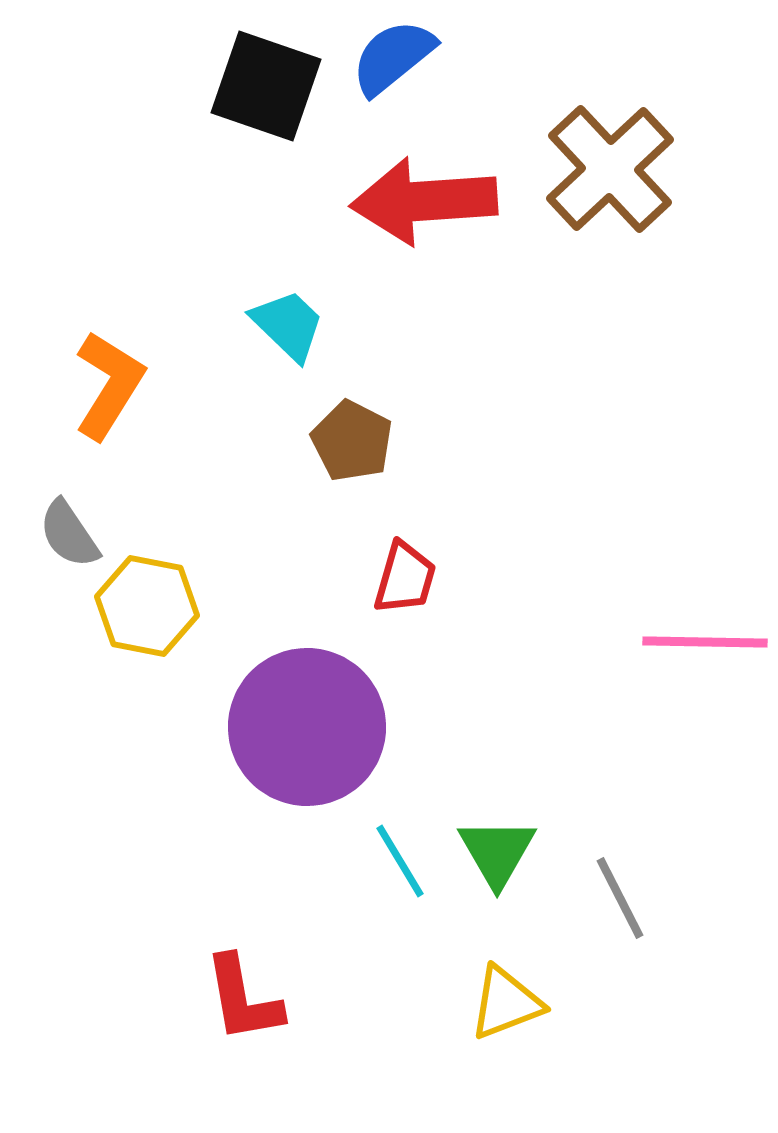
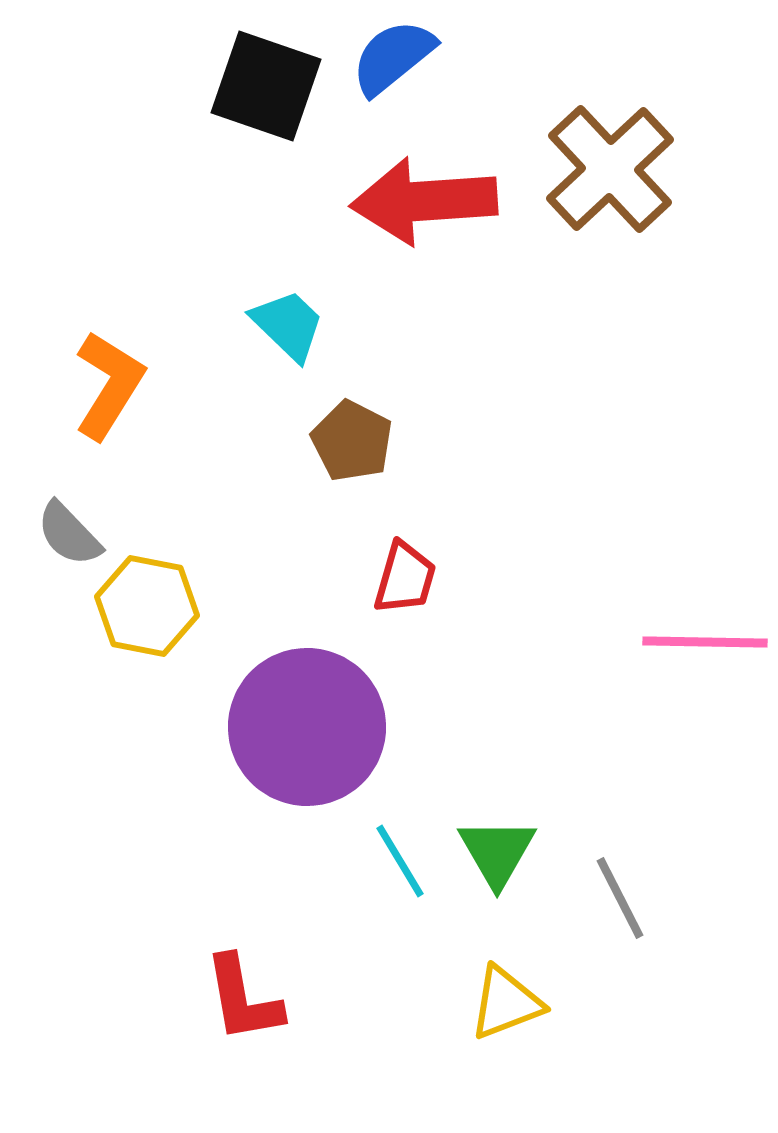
gray semicircle: rotated 10 degrees counterclockwise
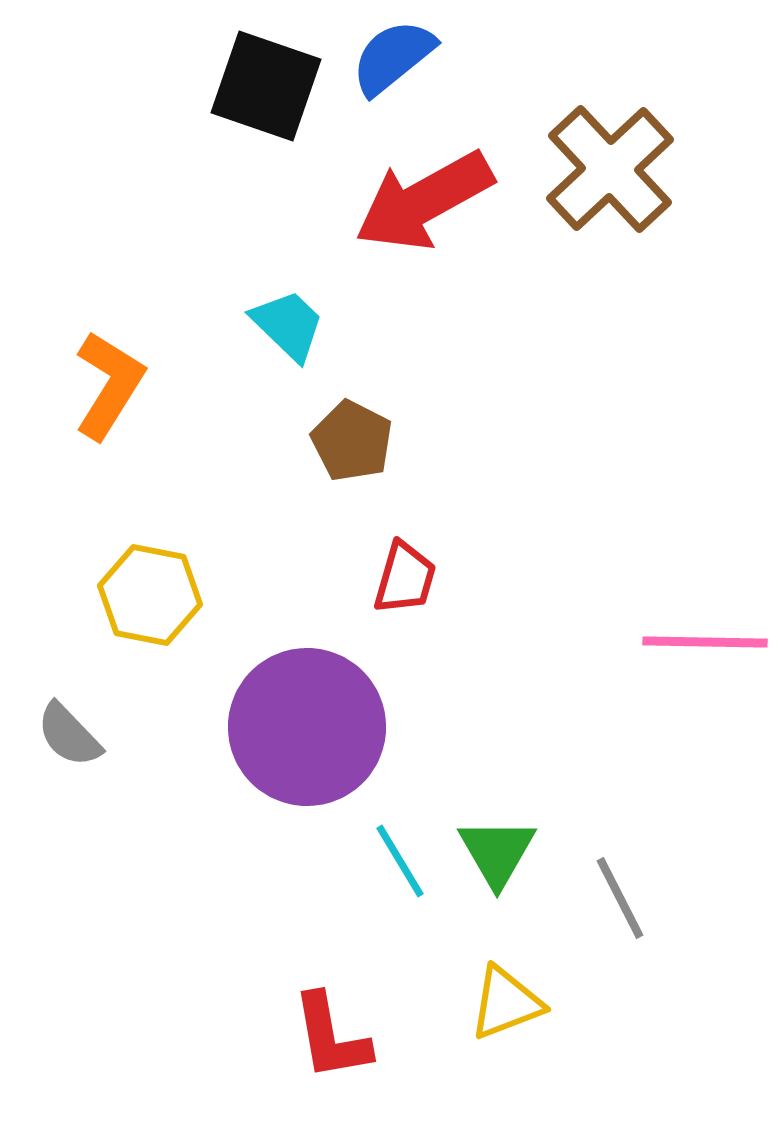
red arrow: rotated 25 degrees counterclockwise
gray semicircle: moved 201 px down
yellow hexagon: moved 3 px right, 11 px up
red L-shape: moved 88 px right, 38 px down
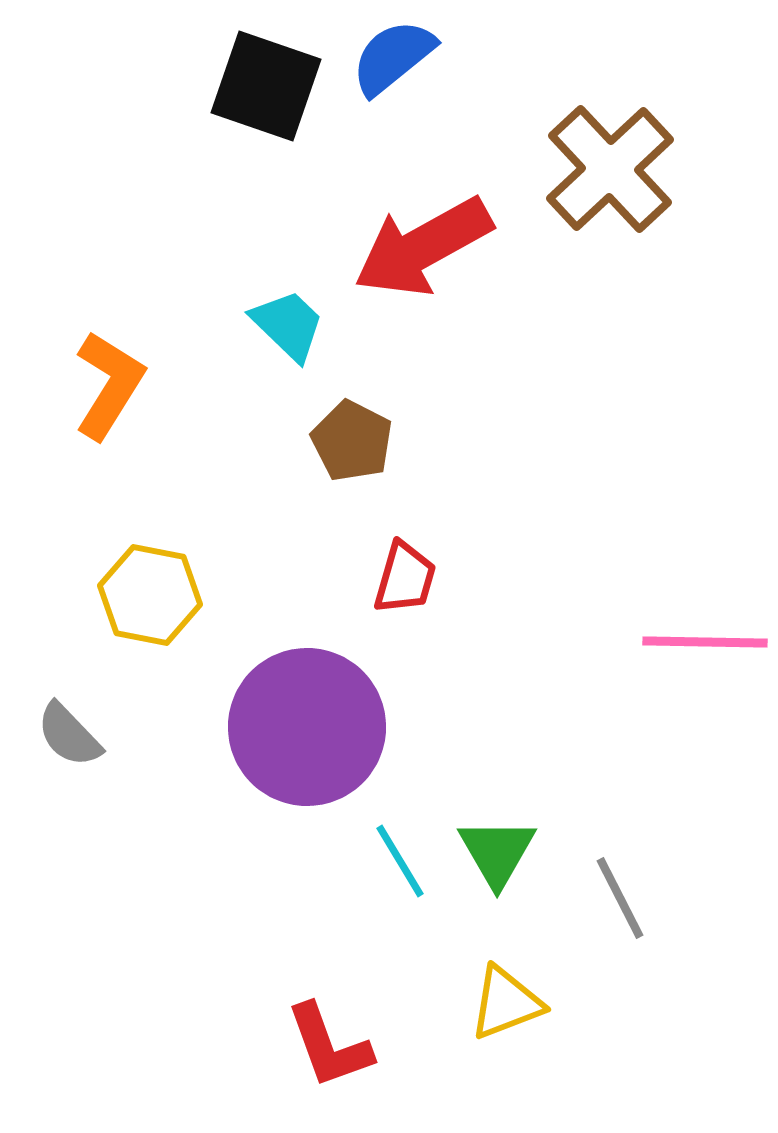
red arrow: moved 1 px left, 46 px down
red L-shape: moved 2 px left, 9 px down; rotated 10 degrees counterclockwise
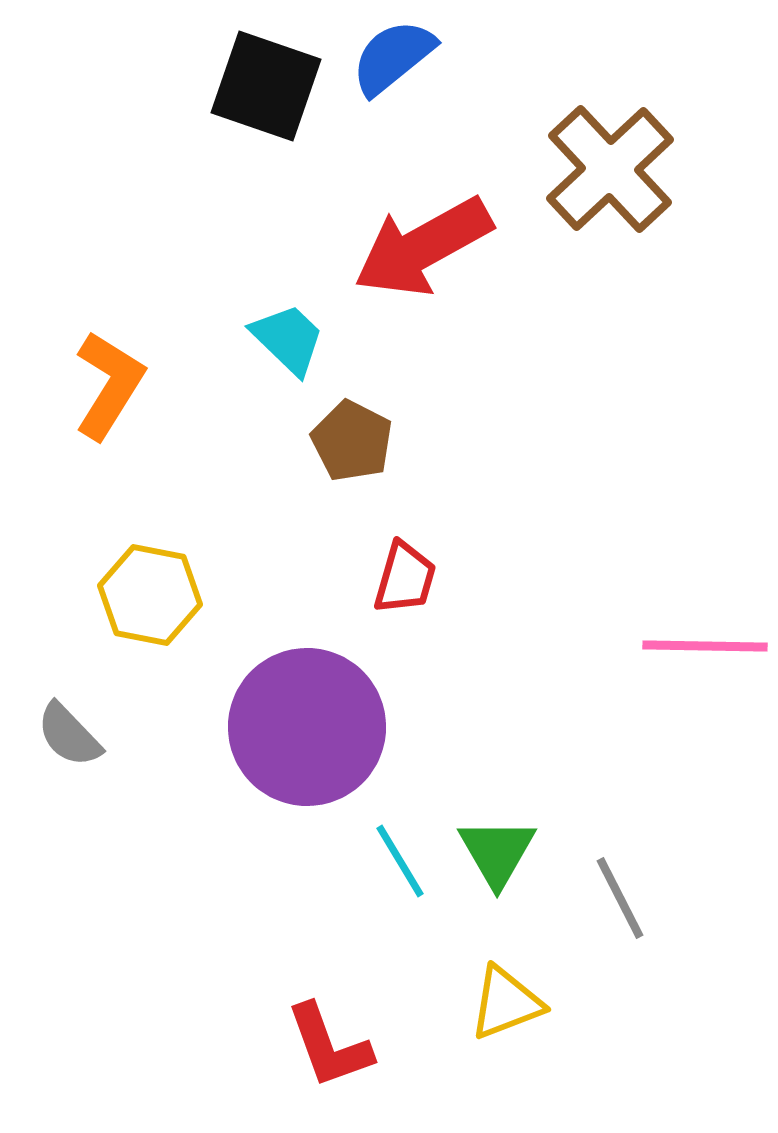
cyan trapezoid: moved 14 px down
pink line: moved 4 px down
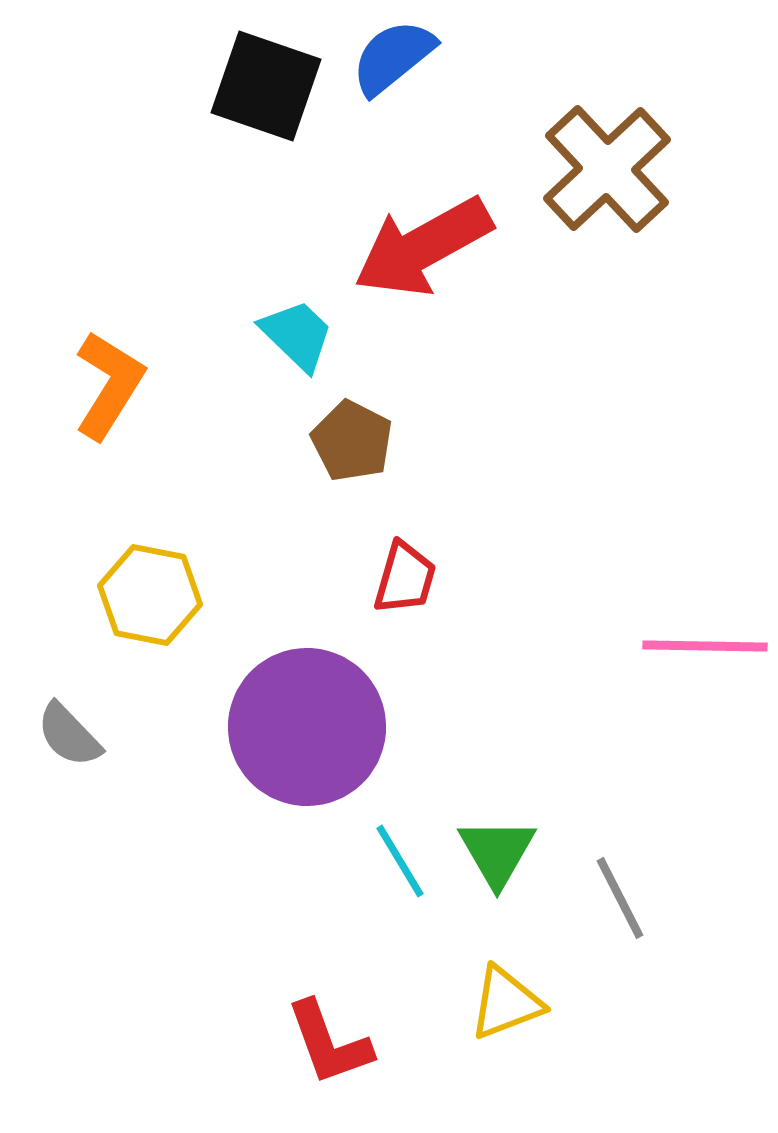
brown cross: moved 3 px left
cyan trapezoid: moved 9 px right, 4 px up
red L-shape: moved 3 px up
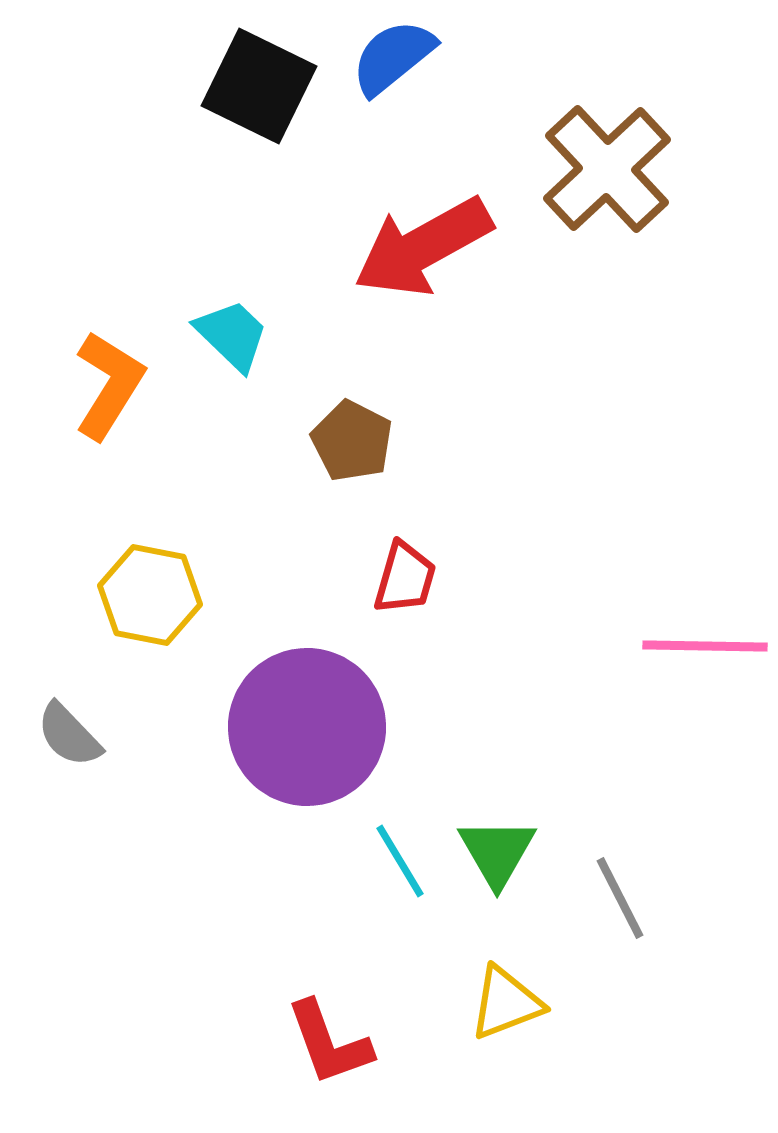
black square: moved 7 px left; rotated 7 degrees clockwise
cyan trapezoid: moved 65 px left
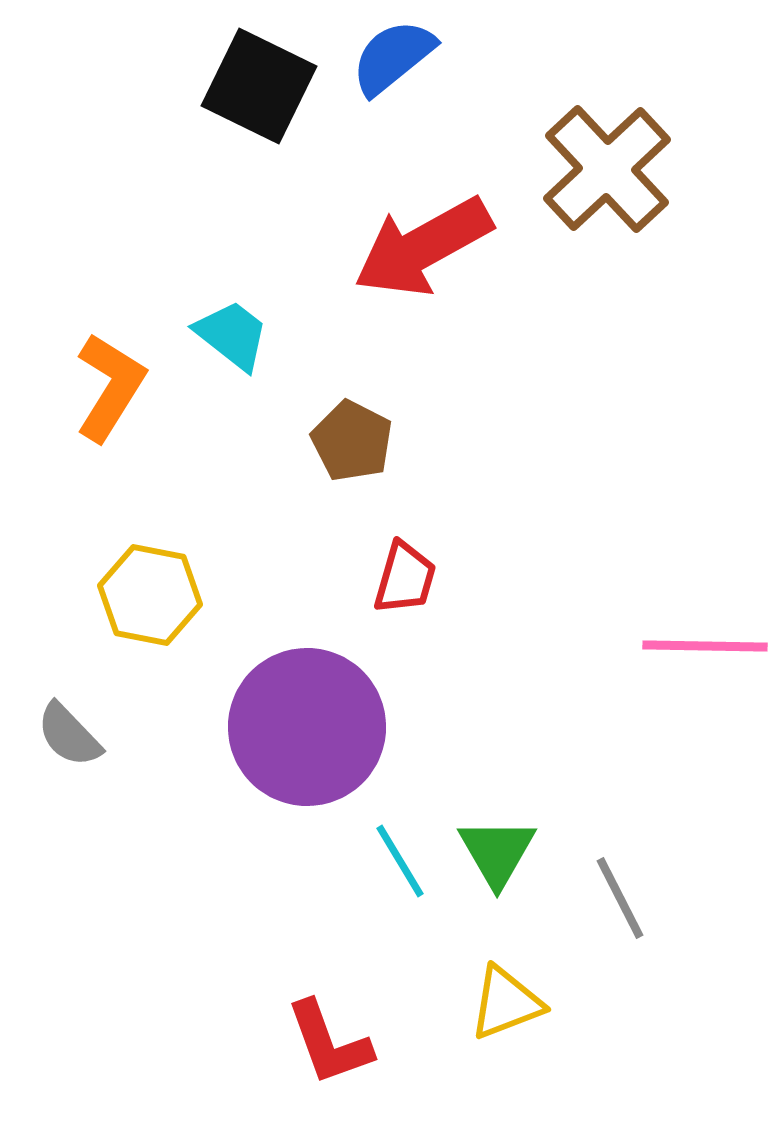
cyan trapezoid: rotated 6 degrees counterclockwise
orange L-shape: moved 1 px right, 2 px down
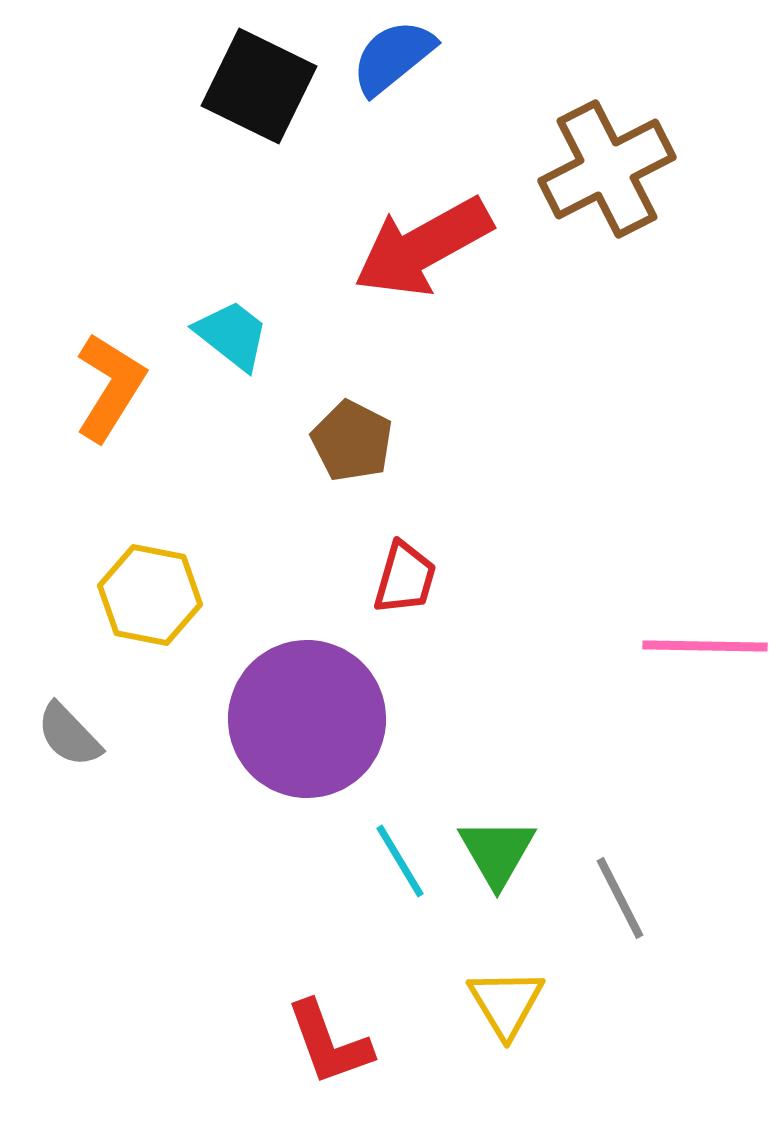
brown cross: rotated 16 degrees clockwise
purple circle: moved 8 px up
yellow triangle: rotated 40 degrees counterclockwise
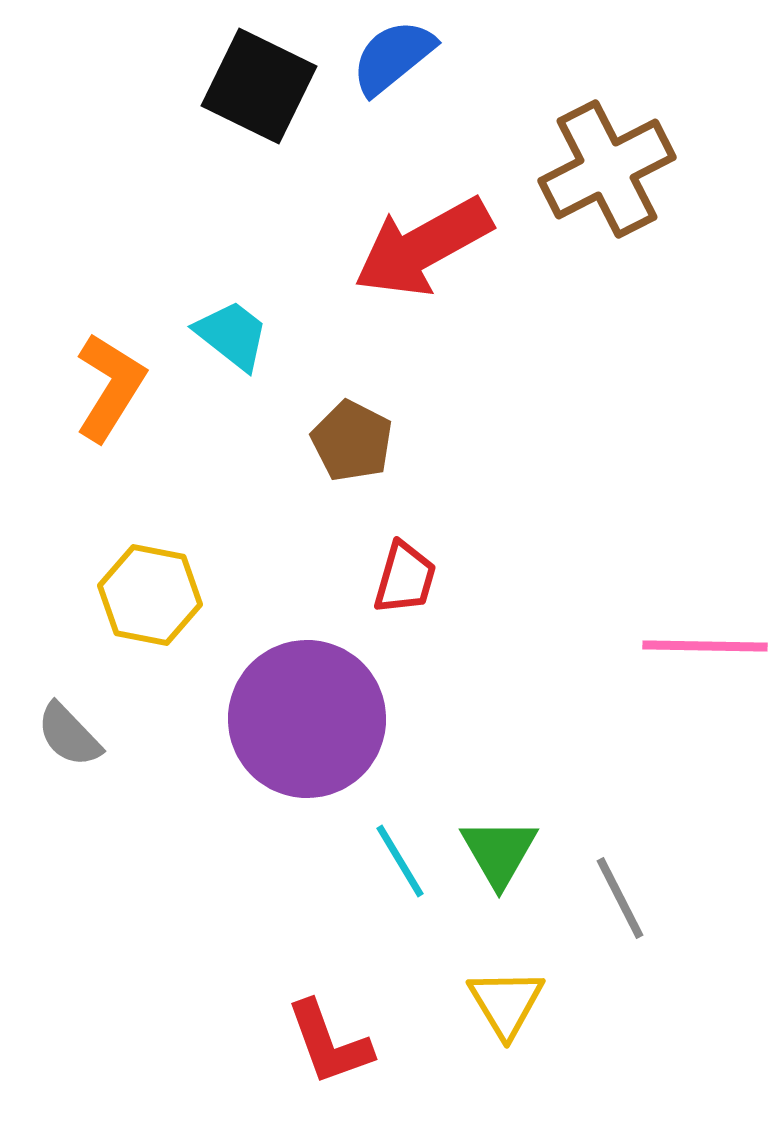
green triangle: moved 2 px right
